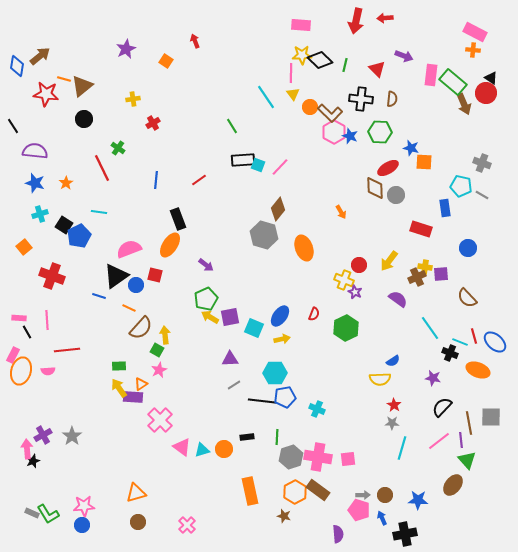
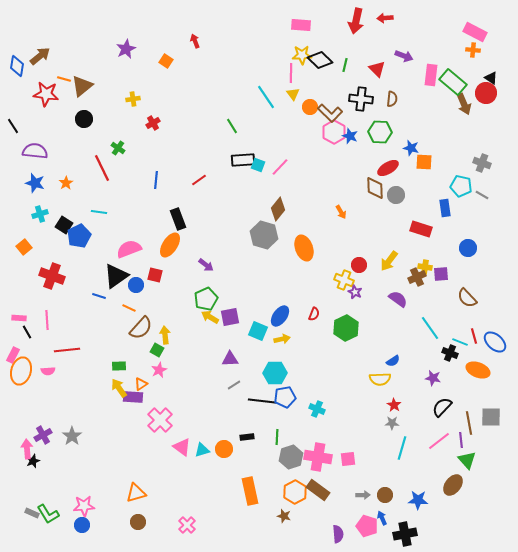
cyan square at (254, 328): moved 4 px right, 3 px down
pink pentagon at (359, 510): moved 8 px right, 16 px down
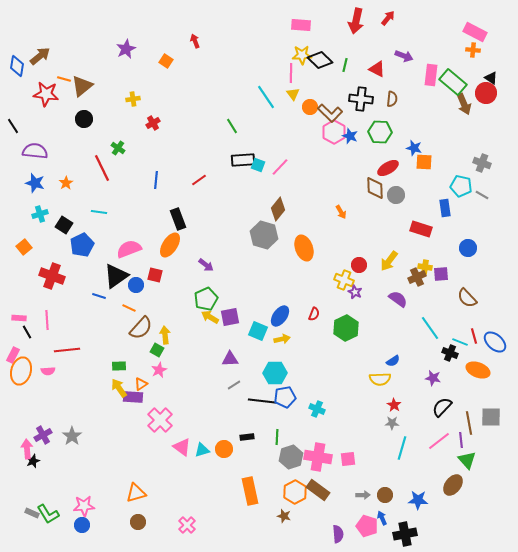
red arrow at (385, 18): moved 3 px right; rotated 133 degrees clockwise
red triangle at (377, 69): rotated 18 degrees counterclockwise
blue star at (411, 148): moved 3 px right
blue pentagon at (79, 236): moved 3 px right, 9 px down
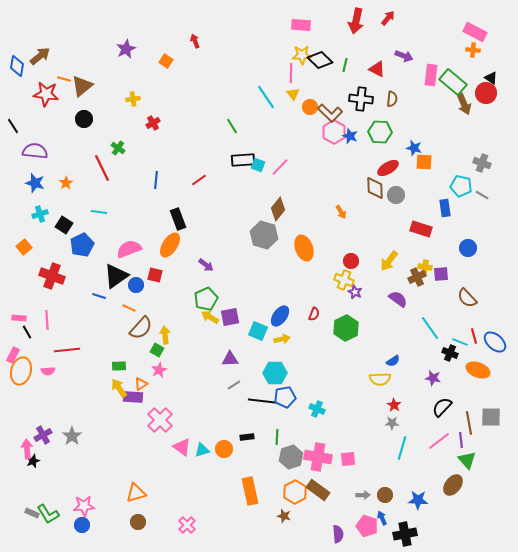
red circle at (359, 265): moved 8 px left, 4 px up
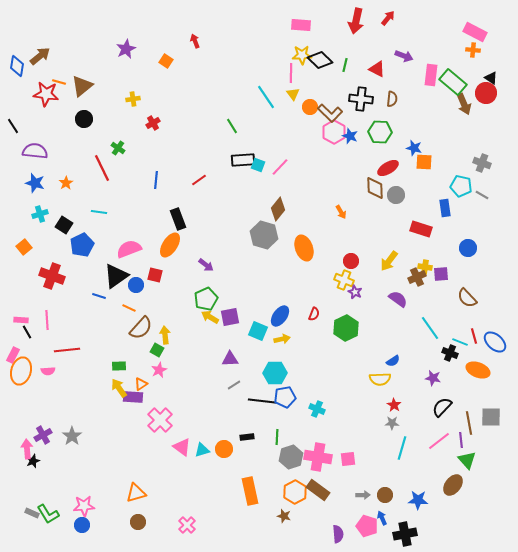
orange line at (64, 79): moved 5 px left, 3 px down
pink rectangle at (19, 318): moved 2 px right, 2 px down
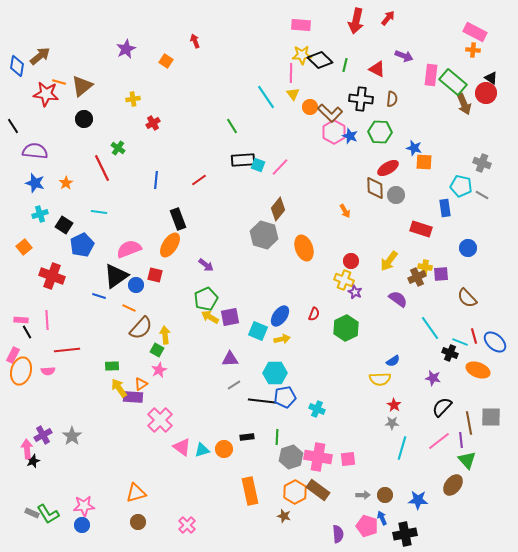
orange arrow at (341, 212): moved 4 px right, 1 px up
green rectangle at (119, 366): moved 7 px left
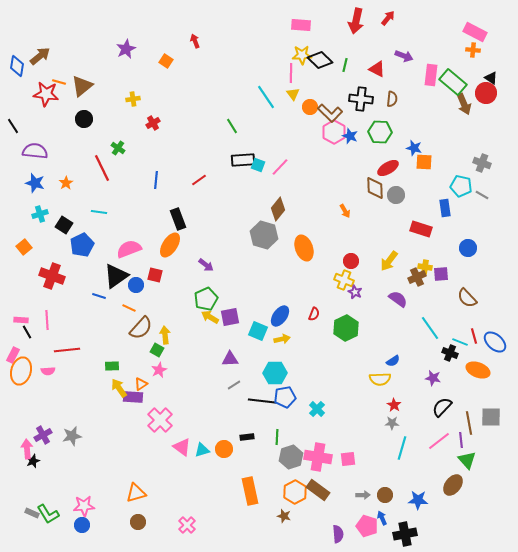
cyan cross at (317, 409): rotated 21 degrees clockwise
gray star at (72, 436): rotated 24 degrees clockwise
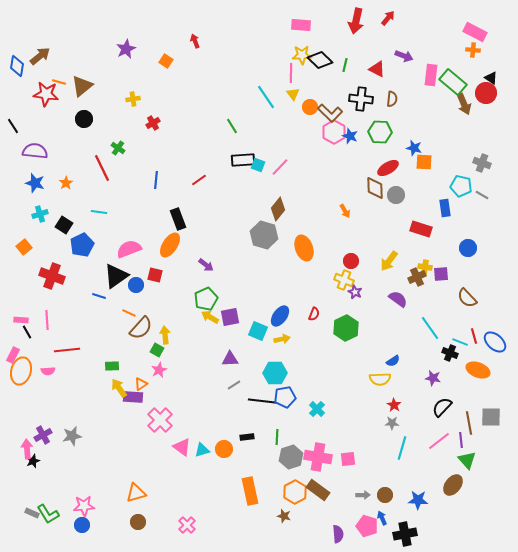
orange line at (129, 308): moved 5 px down
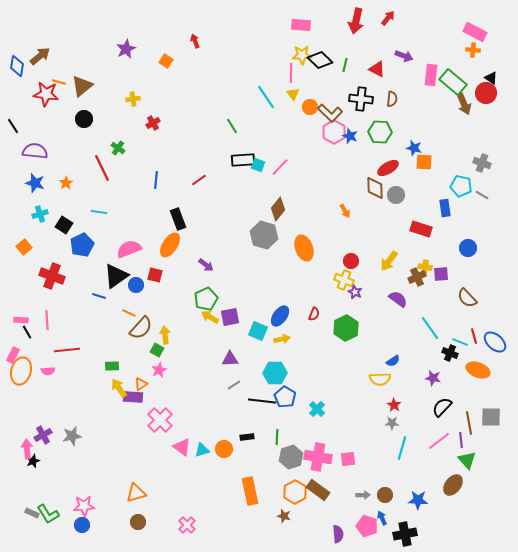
blue pentagon at (285, 397): rotated 30 degrees counterclockwise
